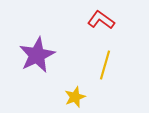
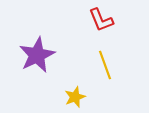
red L-shape: rotated 148 degrees counterclockwise
yellow line: rotated 36 degrees counterclockwise
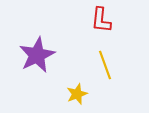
red L-shape: rotated 28 degrees clockwise
yellow star: moved 2 px right, 3 px up
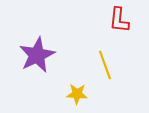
red L-shape: moved 18 px right
yellow star: rotated 25 degrees clockwise
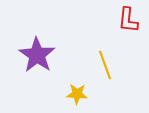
red L-shape: moved 9 px right
purple star: rotated 12 degrees counterclockwise
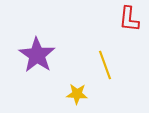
red L-shape: moved 1 px right, 1 px up
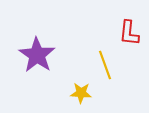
red L-shape: moved 14 px down
yellow star: moved 4 px right, 1 px up
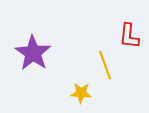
red L-shape: moved 3 px down
purple star: moved 4 px left, 2 px up
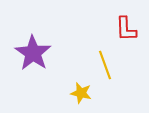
red L-shape: moved 3 px left, 7 px up; rotated 8 degrees counterclockwise
yellow star: rotated 10 degrees clockwise
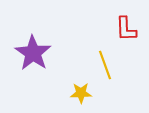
yellow star: rotated 15 degrees counterclockwise
